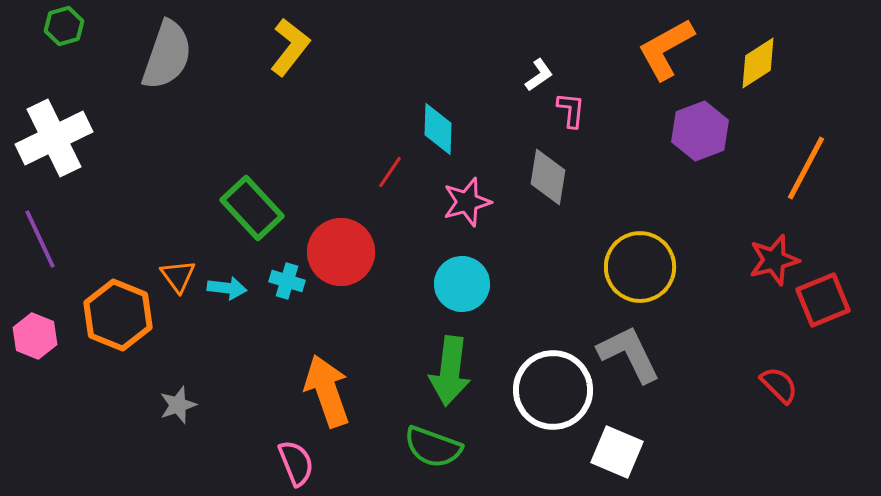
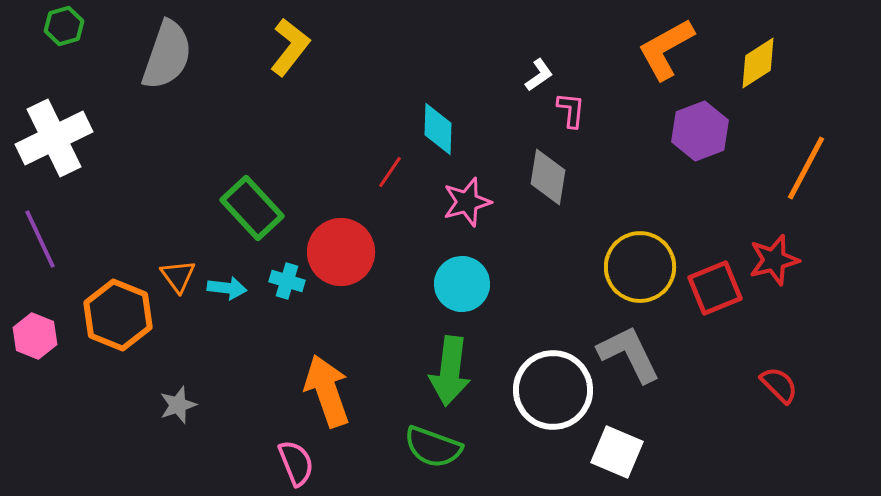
red square: moved 108 px left, 12 px up
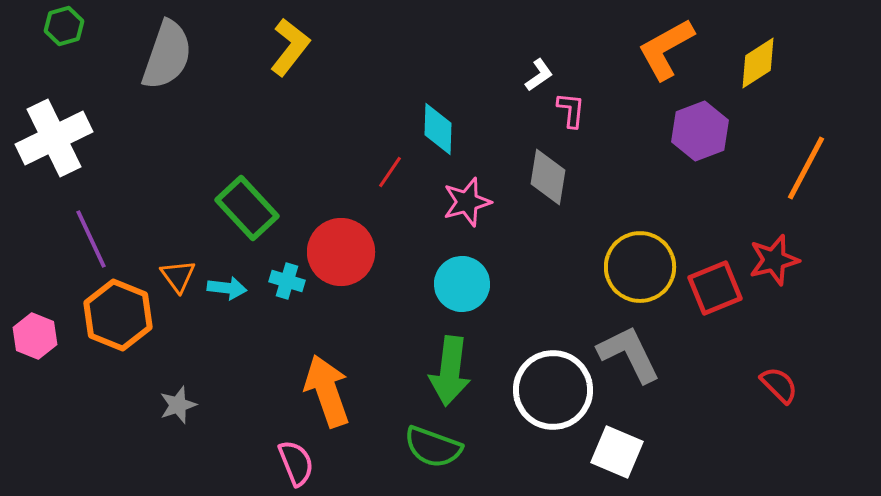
green rectangle: moved 5 px left
purple line: moved 51 px right
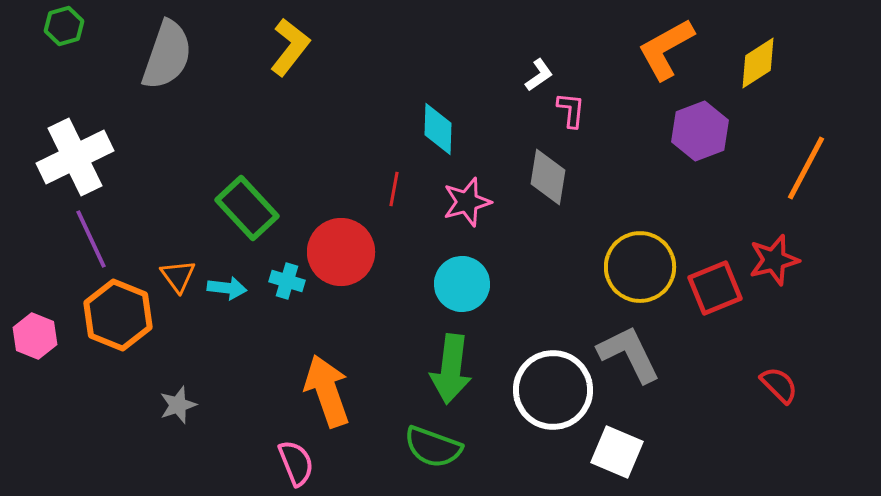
white cross: moved 21 px right, 19 px down
red line: moved 4 px right, 17 px down; rotated 24 degrees counterclockwise
green arrow: moved 1 px right, 2 px up
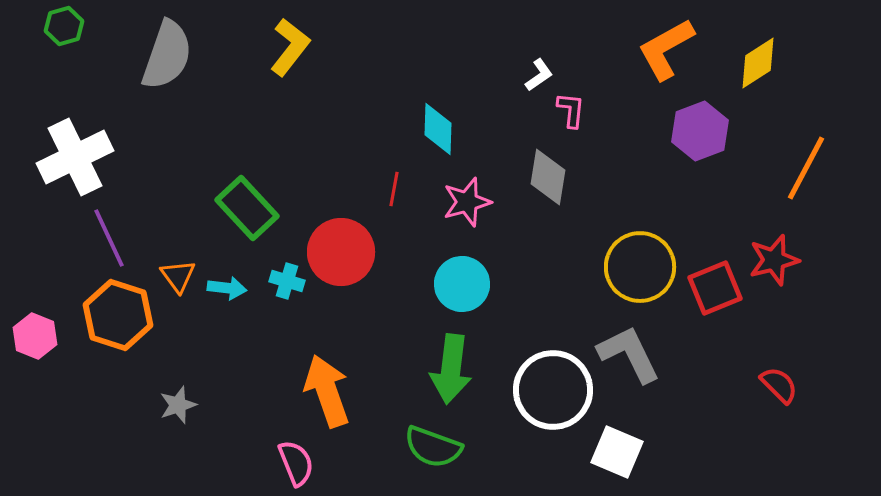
purple line: moved 18 px right, 1 px up
orange hexagon: rotated 4 degrees counterclockwise
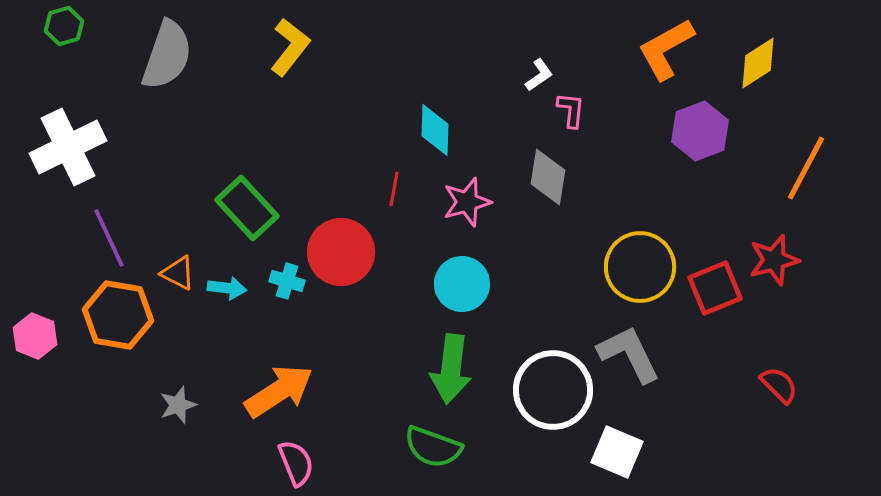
cyan diamond: moved 3 px left, 1 px down
white cross: moved 7 px left, 10 px up
orange triangle: moved 3 px up; rotated 27 degrees counterclockwise
orange hexagon: rotated 8 degrees counterclockwise
orange arrow: moved 48 px left; rotated 76 degrees clockwise
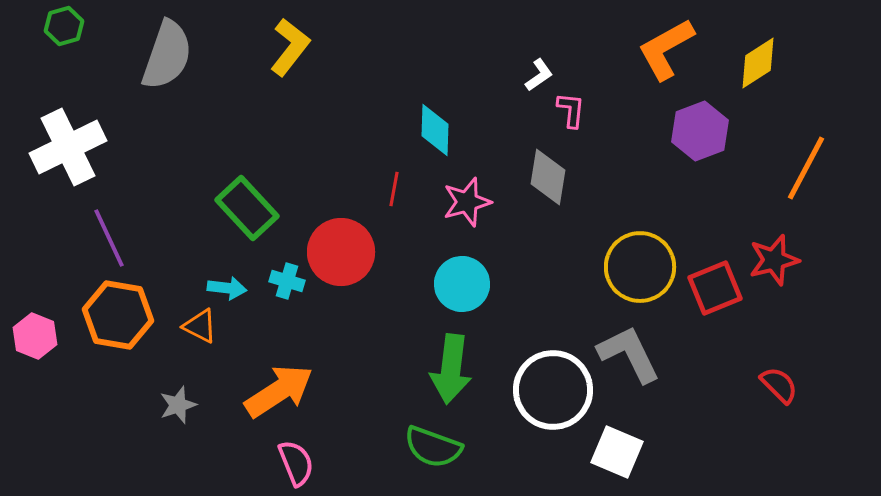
orange triangle: moved 22 px right, 53 px down
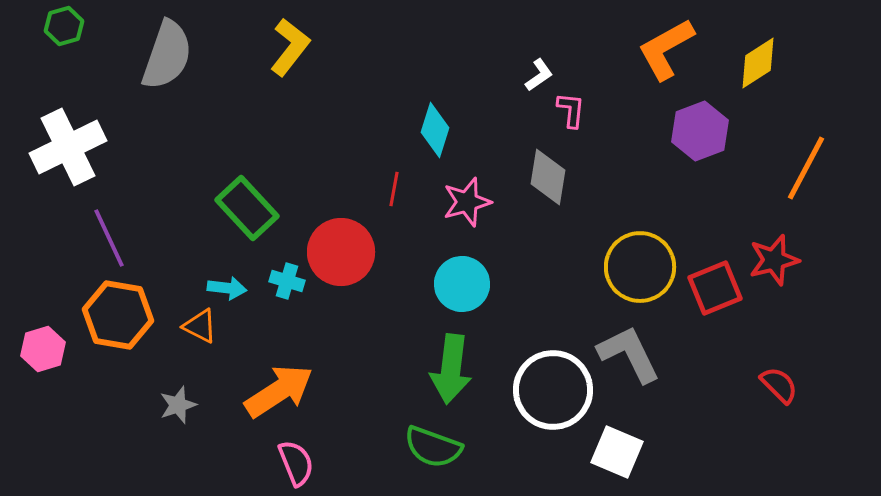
cyan diamond: rotated 16 degrees clockwise
pink hexagon: moved 8 px right, 13 px down; rotated 21 degrees clockwise
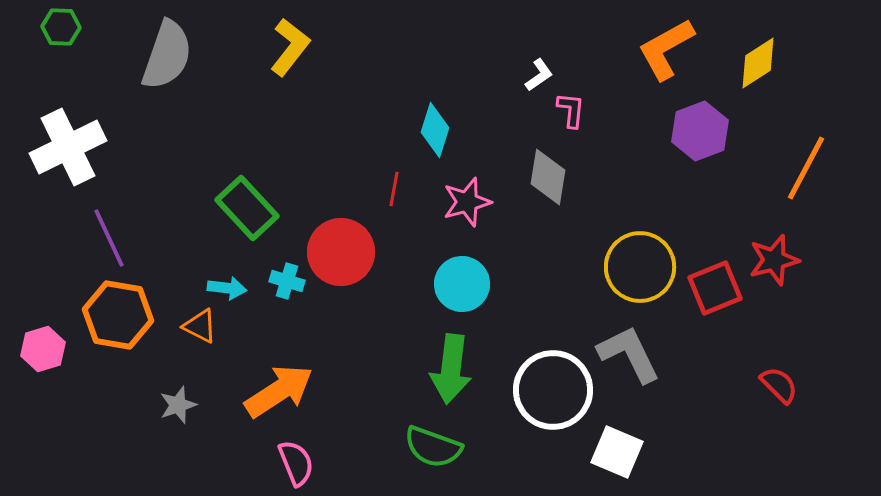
green hexagon: moved 3 px left, 1 px down; rotated 18 degrees clockwise
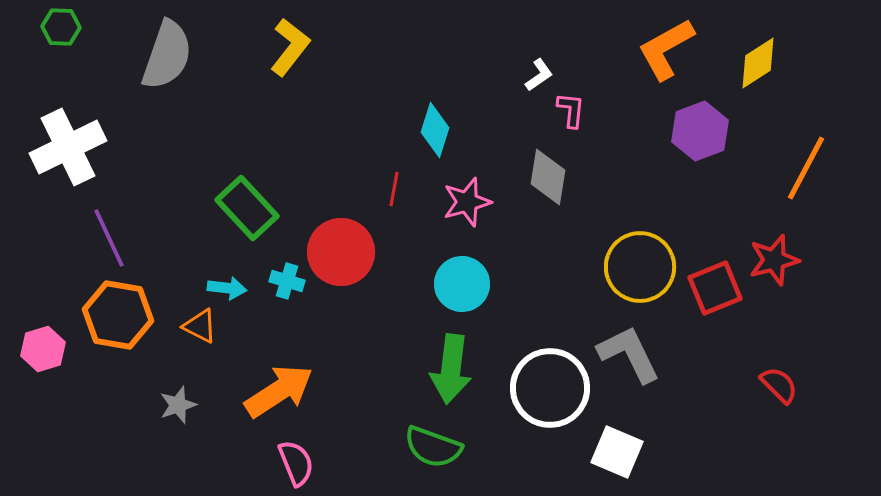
white circle: moved 3 px left, 2 px up
